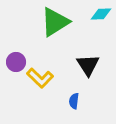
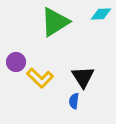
black triangle: moved 5 px left, 12 px down
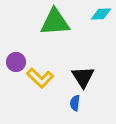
green triangle: rotated 28 degrees clockwise
blue semicircle: moved 1 px right, 2 px down
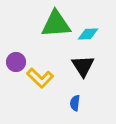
cyan diamond: moved 13 px left, 20 px down
green triangle: moved 1 px right, 2 px down
black triangle: moved 11 px up
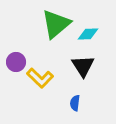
green triangle: rotated 36 degrees counterclockwise
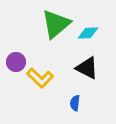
cyan diamond: moved 1 px up
black triangle: moved 4 px right, 2 px down; rotated 30 degrees counterclockwise
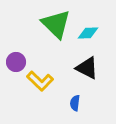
green triangle: rotated 36 degrees counterclockwise
yellow L-shape: moved 3 px down
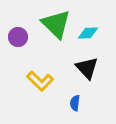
purple circle: moved 2 px right, 25 px up
black triangle: rotated 20 degrees clockwise
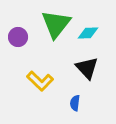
green triangle: rotated 24 degrees clockwise
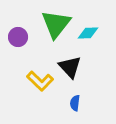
black triangle: moved 17 px left, 1 px up
